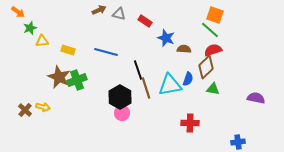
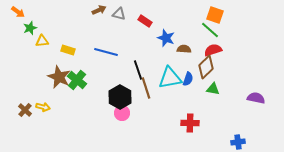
green cross: rotated 30 degrees counterclockwise
cyan triangle: moved 7 px up
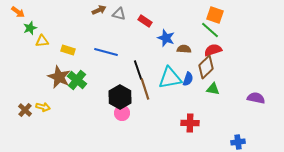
brown line: moved 1 px left, 1 px down
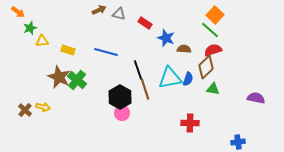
orange square: rotated 24 degrees clockwise
red rectangle: moved 2 px down
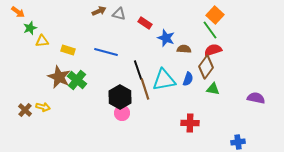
brown arrow: moved 1 px down
green line: rotated 12 degrees clockwise
brown diamond: rotated 10 degrees counterclockwise
cyan triangle: moved 6 px left, 2 px down
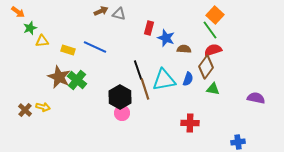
brown arrow: moved 2 px right
red rectangle: moved 4 px right, 5 px down; rotated 72 degrees clockwise
blue line: moved 11 px left, 5 px up; rotated 10 degrees clockwise
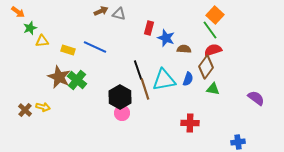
purple semicircle: rotated 24 degrees clockwise
